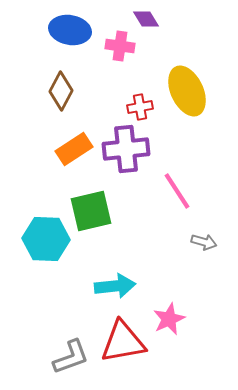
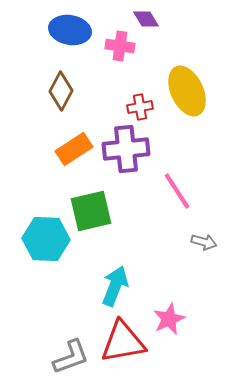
cyan arrow: rotated 63 degrees counterclockwise
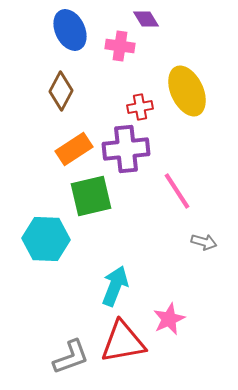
blue ellipse: rotated 54 degrees clockwise
green square: moved 15 px up
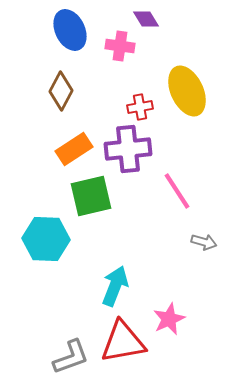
purple cross: moved 2 px right
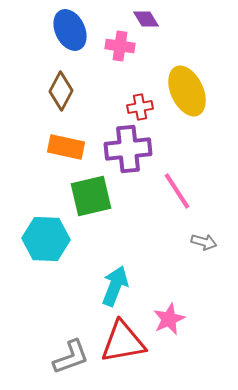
orange rectangle: moved 8 px left, 2 px up; rotated 45 degrees clockwise
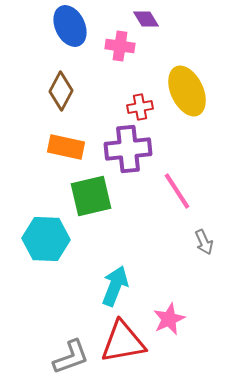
blue ellipse: moved 4 px up
gray arrow: rotated 50 degrees clockwise
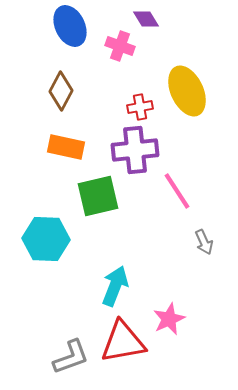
pink cross: rotated 12 degrees clockwise
purple cross: moved 7 px right, 1 px down
green square: moved 7 px right
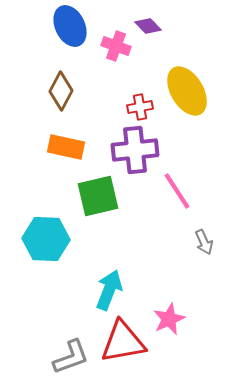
purple diamond: moved 2 px right, 7 px down; rotated 12 degrees counterclockwise
pink cross: moved 4 px left
yellow ellipse: rotated 6 degrees counterclockwise
cyan arrow: moved 6 px left, 4 px down
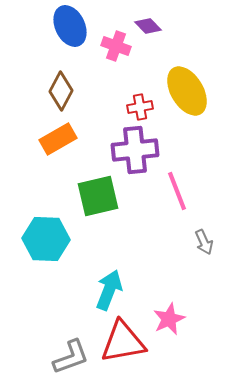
orange rectangle: moved 8 px left, 8 px up; rotated 42 degrees counterclockwise
pink line: rotated 12 degrees clockwise
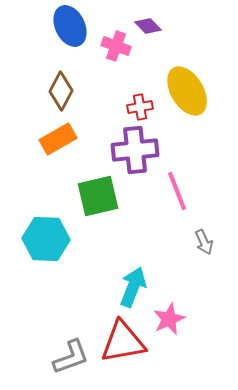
cyan arrow: moved 24 px right, 3 px up
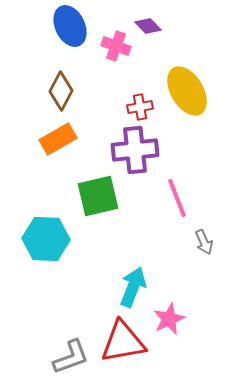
pink line: moved 7 px down
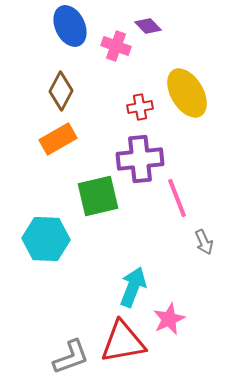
yellow ellipse: moved 2 px down
purple cross: moved 5 px right, 9 px down
